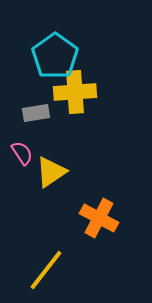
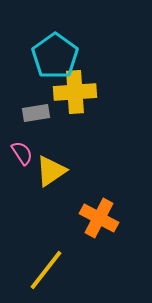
yellow triangle: moved 1 px up
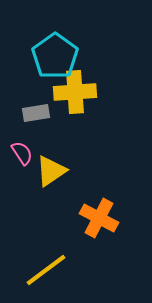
yellow line: rotated 15 degrees clockwise
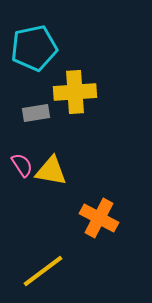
cyan pentagon: moved 21 px left, 8 px up; rotated 24 degrees clockwise
pink semicircle: moved 12 px down
yellow triangle: rotated 44 degrees clockwise
yellow line: moved 3 px left, 1 px down
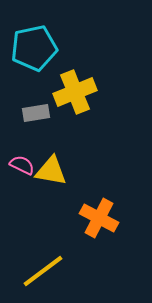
yellow cross: rotated 18 degrees counterclockwise
pink semicircle: rotated 30 degrees counterclockwise
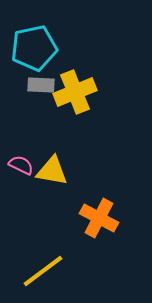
gray rectangle: moved 5 px right, 28 px up; rotated 12 degrees clockwise
pink semicircle: moved 1 px left
yellow triangle: moved 1 px right
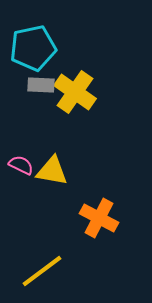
cyan pentagon: moved 1 px left
yellow cross: rotated 33 degrees counterclockwise
yellow line: moved 1 px left
